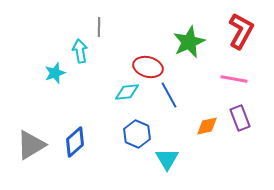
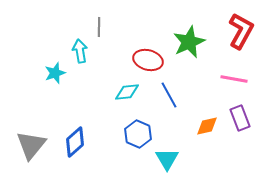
red ellipse: moved 7 px up
blue hexagon: moved 1 px right
gray triangle: rotated 20 degrees counterclockwise
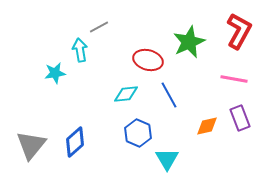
gray line: rotated 60 degrees clockwise
red L-shape: moved 2 px left
cyan arrow: moved 1 px up
cyan star: rotated 10 degrees clockwise
cyan diamond: moved 1 px left, 2 px down
blue hexagon: moved 1 px up
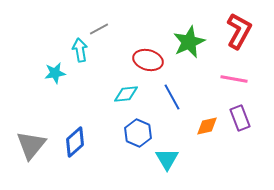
gray line: moved 2 px down
blue line: moved 3 px right, 2 px down
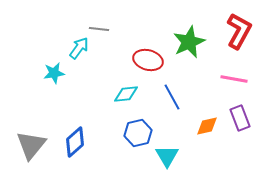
gray line: rotated 36 degrees clockwise
cyan arrow: moved 1 px left, 2 px up; rotated 45 degrees clockwise
cyan star: moved 1 px left
blue hexagon: rotated 24 degrees clockwise
cyan triangle: moved 3 px up
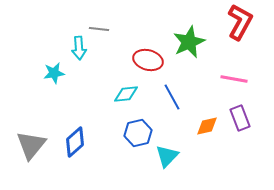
red L-shape: moved 1 px right, 9 px up
cyan arrow: rotated 140 degrees clockwise
cyan triangle: rotated 15 degrees clockwise
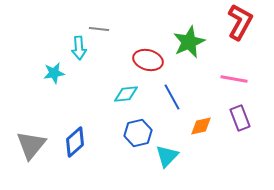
orange diamond: moved 6 px left
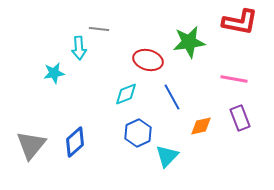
red L-shape: rotated 72 degrees clockwise
green star: rotated 16 degrees clockwise
cyan diamond: rotated 15 degrees counterclockwise
blue hexagon: rotated 12 degrees counterclockwise
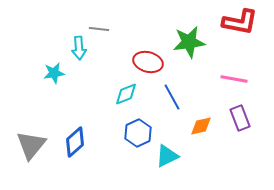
red ellipse: moved 2 px down
cyan triangle: rotated 20 degrees clockwise
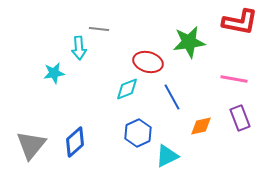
cyan diamond: moved 1 px right, 5 px up
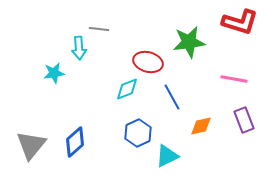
red L-shape: rotated 6 degrees clockwise
purple rectangle: moved 4 px right, 2 px down
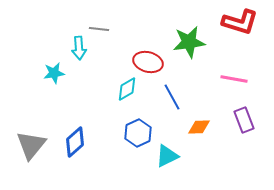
cyan diamond: rotated 10 degrees counterclockwise
orange diamond: moved 2 px left, 1 px down; rotated 10 degrees clockwise
